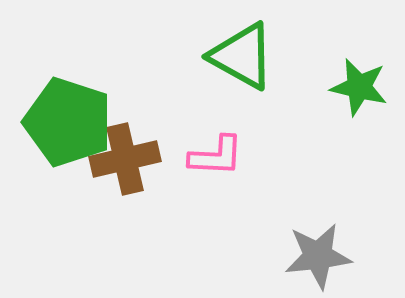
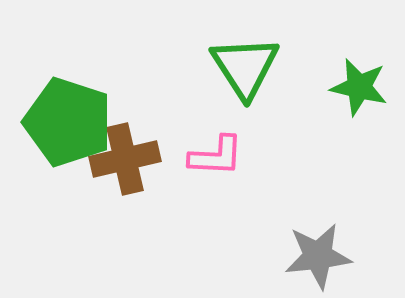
green triangle: moved 3 px right, 11 px down; rotated 28 degrees clockwise
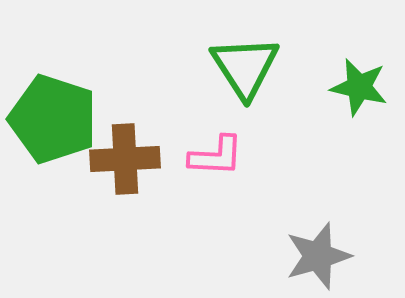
green pentagon: moved 15 px left, 3 px up
brown cross: rotated 10 degrees clockwise
gray star: rotated 10 degrees counterclockwise
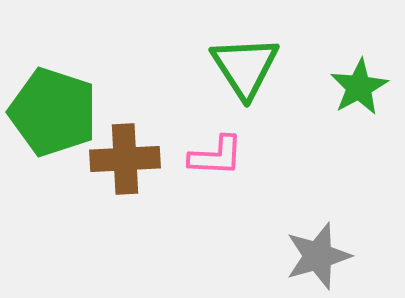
green star: rotated 30 degrees clockwise
green pentagon: moved 7 px up
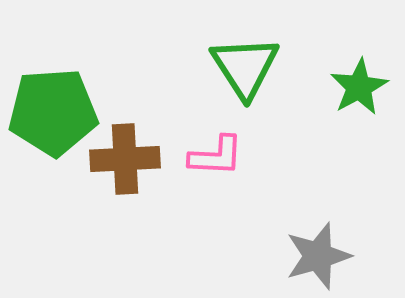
green pentagon: rotated 22 degrees counterclockwise
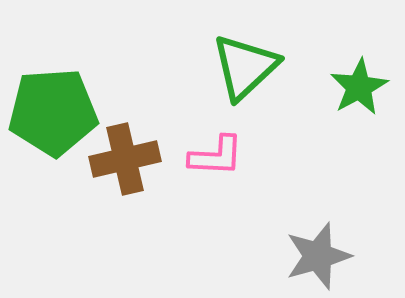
green triangle: rotated 20 degrees clockwise
brown cross: rotated 10 degrees counterclockwise
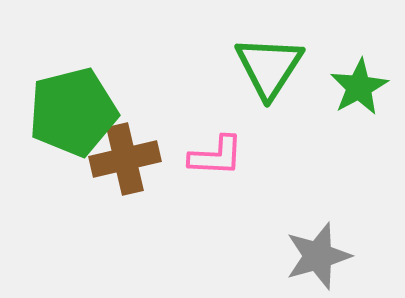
green triangle: moved 24 px right; rotated 14 degrees counterclockwise
green pentagon: moved 20 px right; rotated 10 degrees counterclockwise
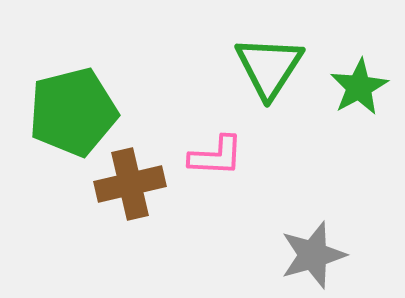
brown cross: moved 5 px right, 25 px down
gray star: moved 5 px left, 1 px up
